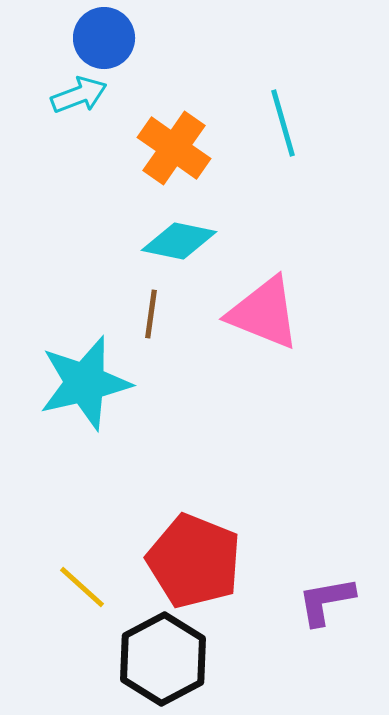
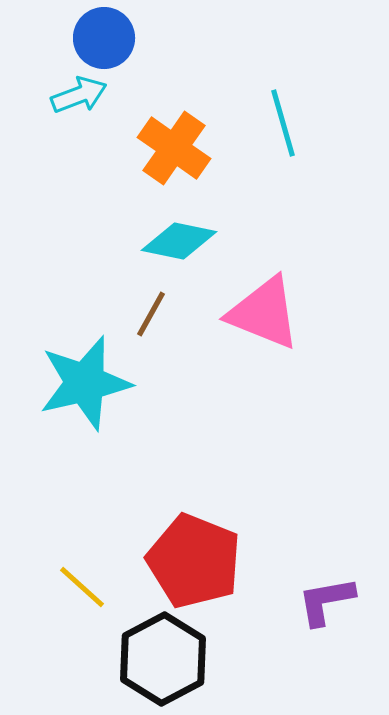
brown line: rotated 21 degrees clockwise
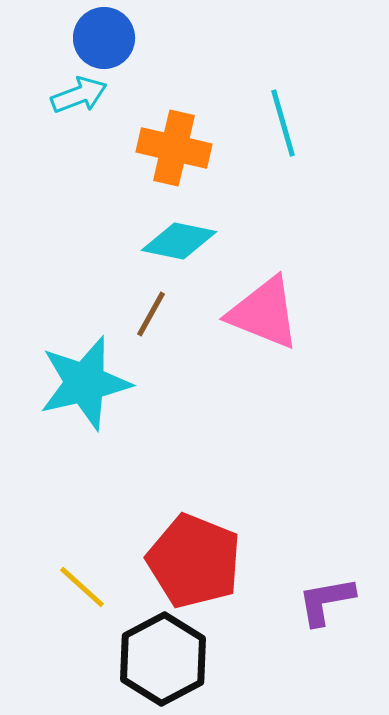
orange cross: rotated 22 degrees counterclockwise
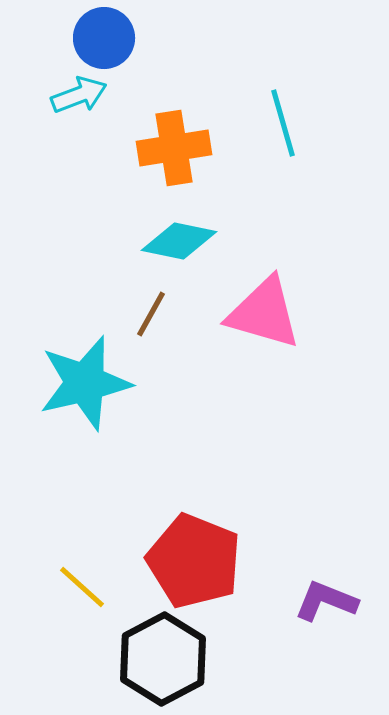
orange cross: rotated 22 degrees counterclockwise
pink triangle: rotated 6 degrees counterclockwise
purple L-shape: rotated 32 degrees clockwise
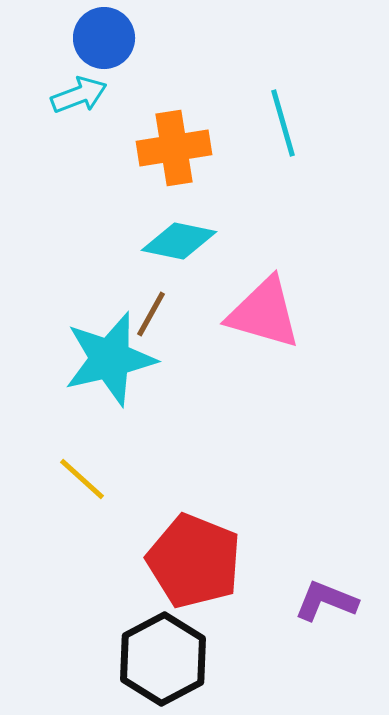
cyan star: moved 25 px right, 24 px up
yellow line: moved 108 px up
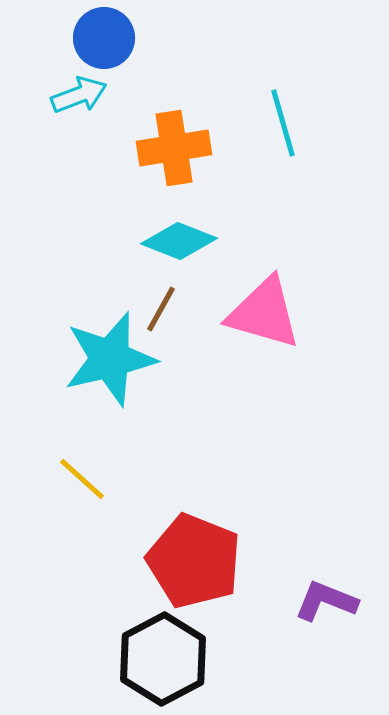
cyan diamond: rotated 10 degrees clockwise
brown line: moved 10 px right, 5 px up
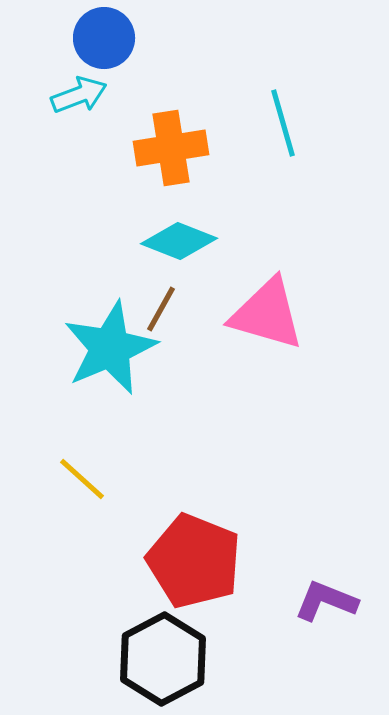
orange cross: moved 3 px left
pink triangle: moved 3 px right, 1 px down
cyan star: moved 11 px up; rotated 10 degrees counterclockwise
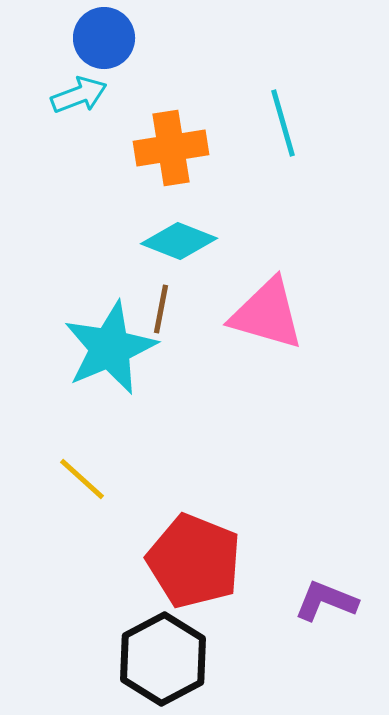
brown line: rotated 18 degrees counterclockwise
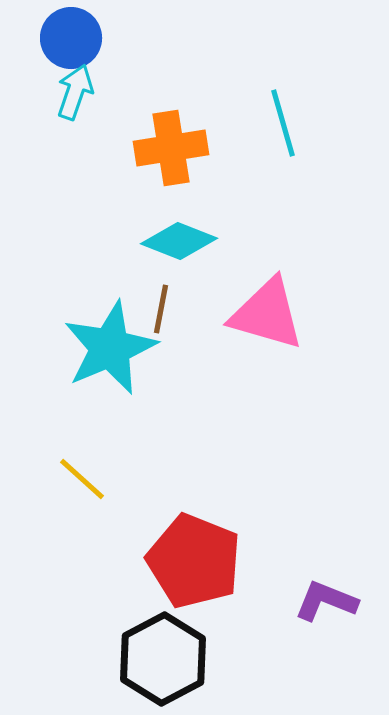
blue circle: moved 33 px left
cyan arrow: moved 4 px left, 3 px up; rotated 50 degrees counterclockwise
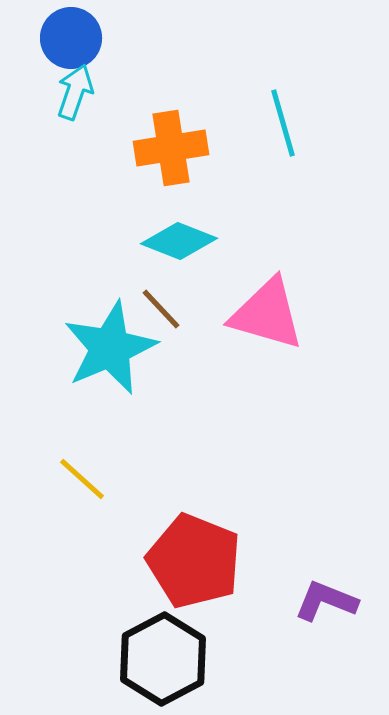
brown line: rotated 54 degrees counterclockwise
